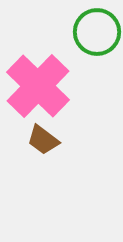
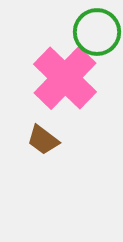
pink cross: moved 27 px right, 8 px up
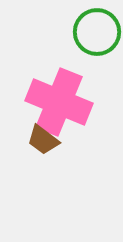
pink cross: moved 6 px left, 24 px down; rotated 22 degrees counterclockwise
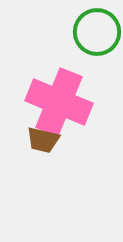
brown trapezoid: rotated 24 degrees counterclockwise
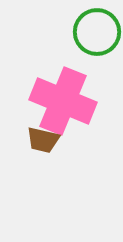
pink cross: moved 4 px right, 1 px up
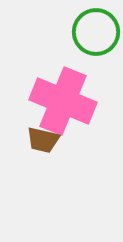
green circle: moved 1 px left
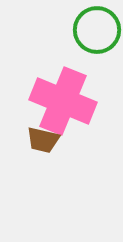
green circle: moved 1 px right, 2 px up
